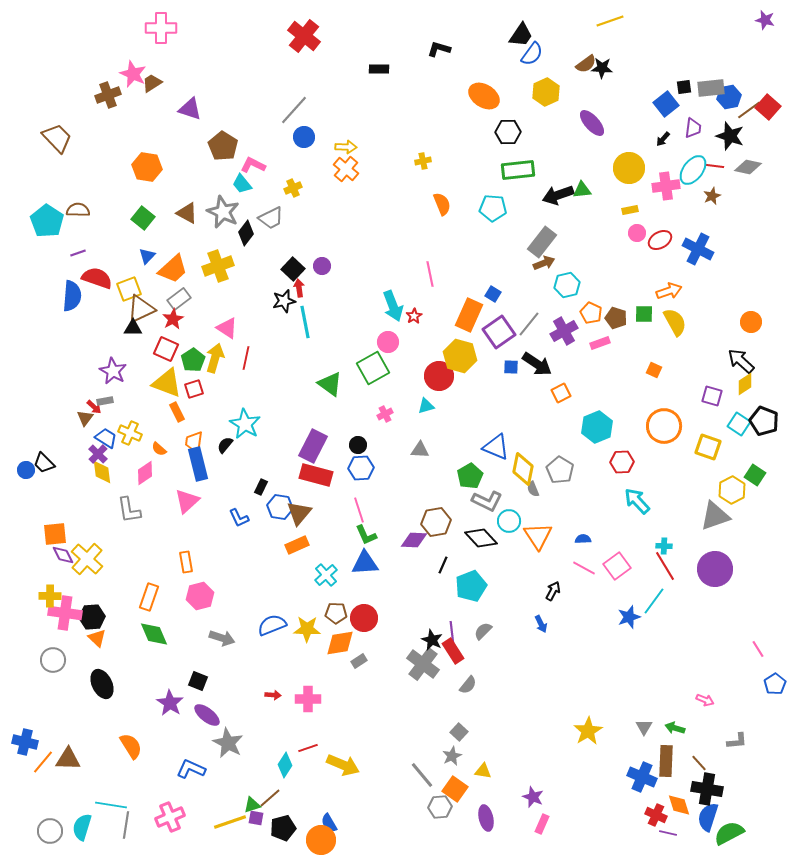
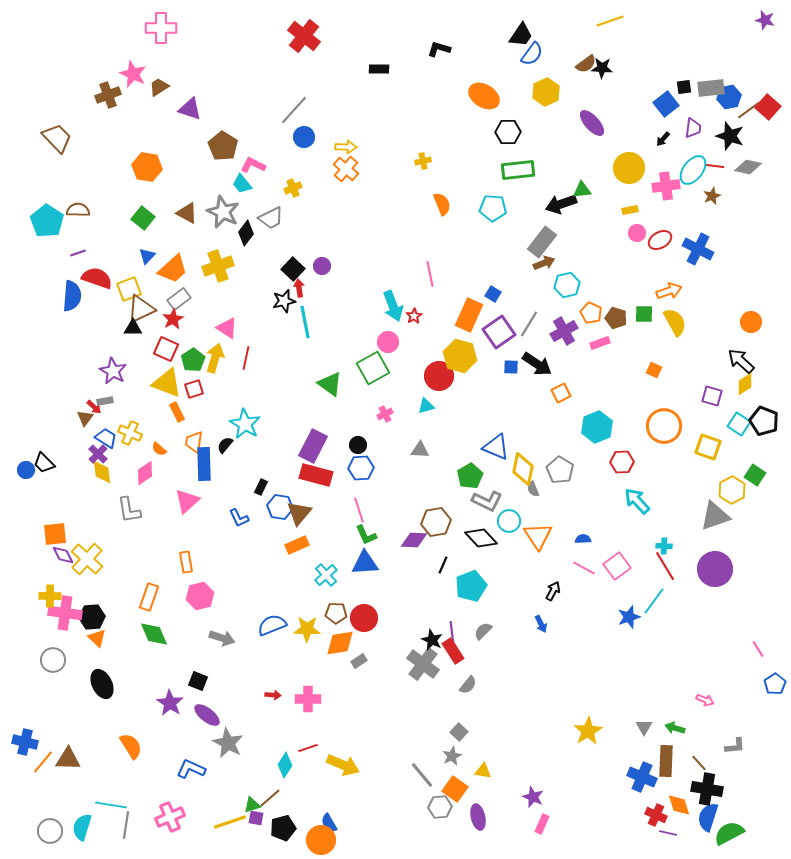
brown trapezoid at (152, 83): moved 7 px right, 4 px down
black arrow at (558, 195): moved 3 px right, 9 px down
gray line at (529, 324): rotated 8 degrees counterclockwise
blue rectangle at (198, 464): moved 6 px right; rotated 12 degrees clockwise
gray L-shape at (737, 741): moved 2 px left, 5 px down
purple ellipse at (486, 818): moved 8 px left, 1 px up
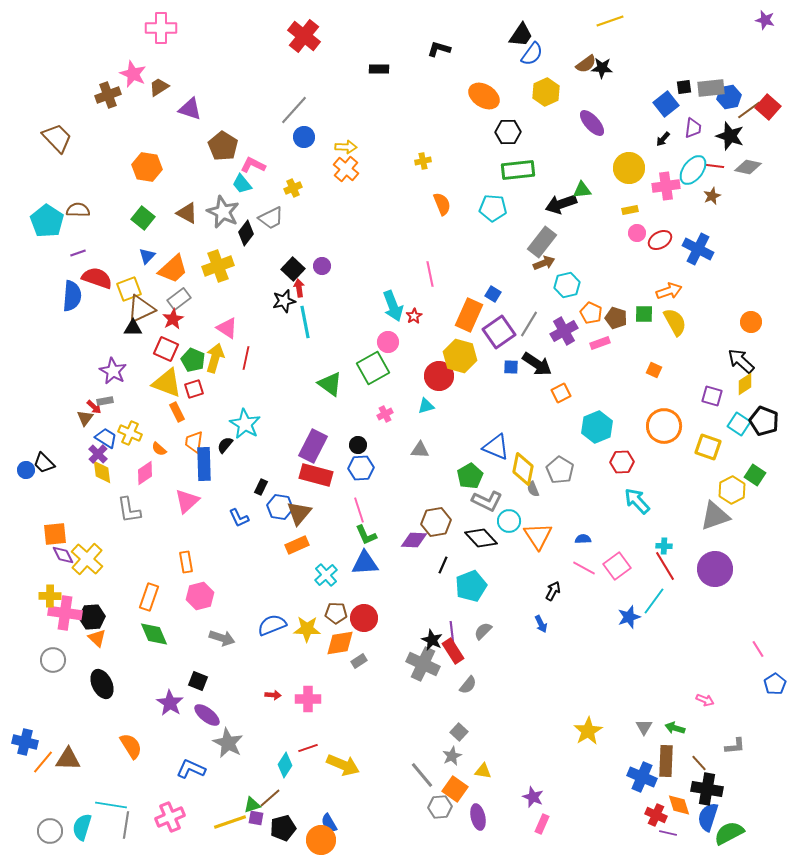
green pentagon at (193, 360): rotated 15 degrees counterclockwise
gray cross at (423, 664): rotated 12 degrees counterclockwise
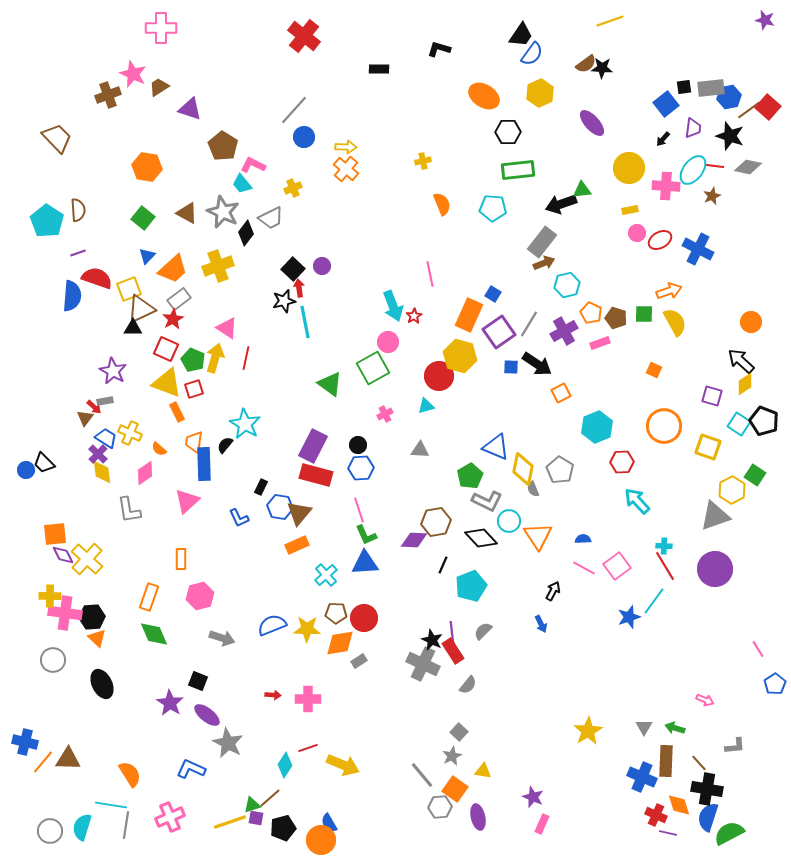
yellow hexagon at (546, 92): moved 6 px left, 1 px down
pink cross at (666, 186): rotated 12 degrees clockwise
brown semicircle at (78, 210): rotated 85 degrees clockwise
orange rectangle at (186, 562): moved 5 px left, 3 px up; rotated 10 degrees clockwise
orange semicircle at (131, 746): moved 1 px left, 28 px down
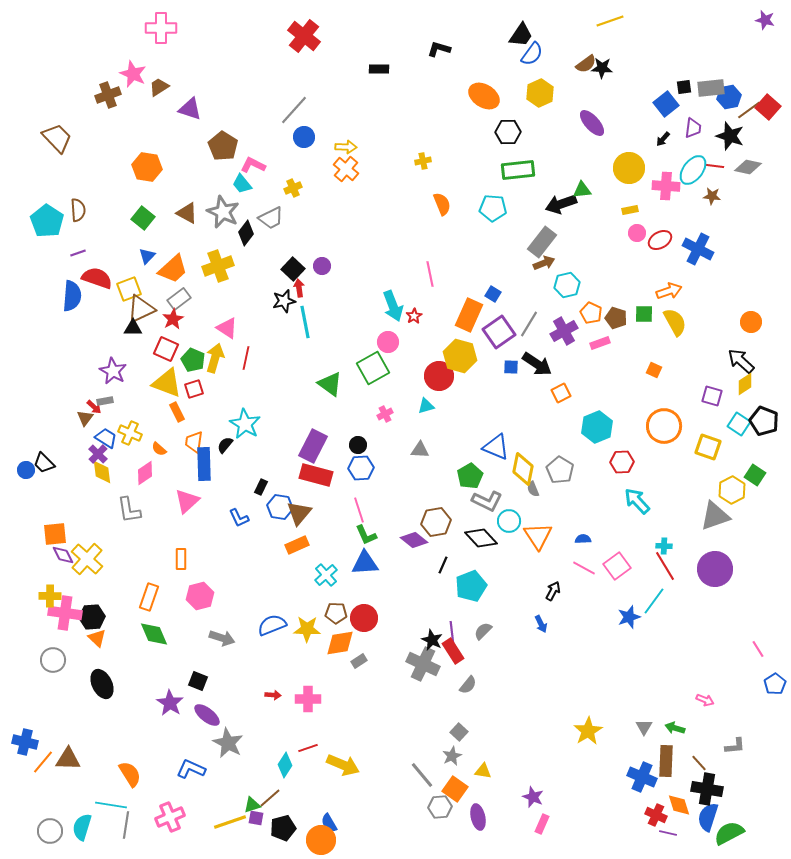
brown star at (712, 196): rotated 30 degrees clockwise
purple diamond at (414, 540): rotated 36 degrees clockwise
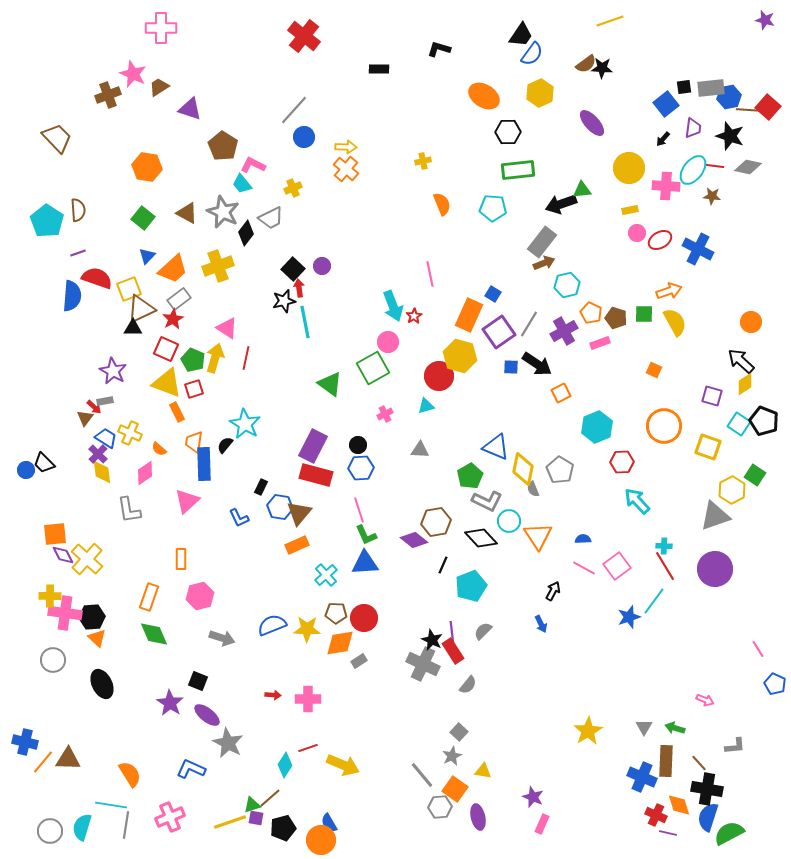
brown line at (749, 110): rotated 40 degrees clockwise
blue pentagon at (775, 684): rotated 15 degrees counterclockwise
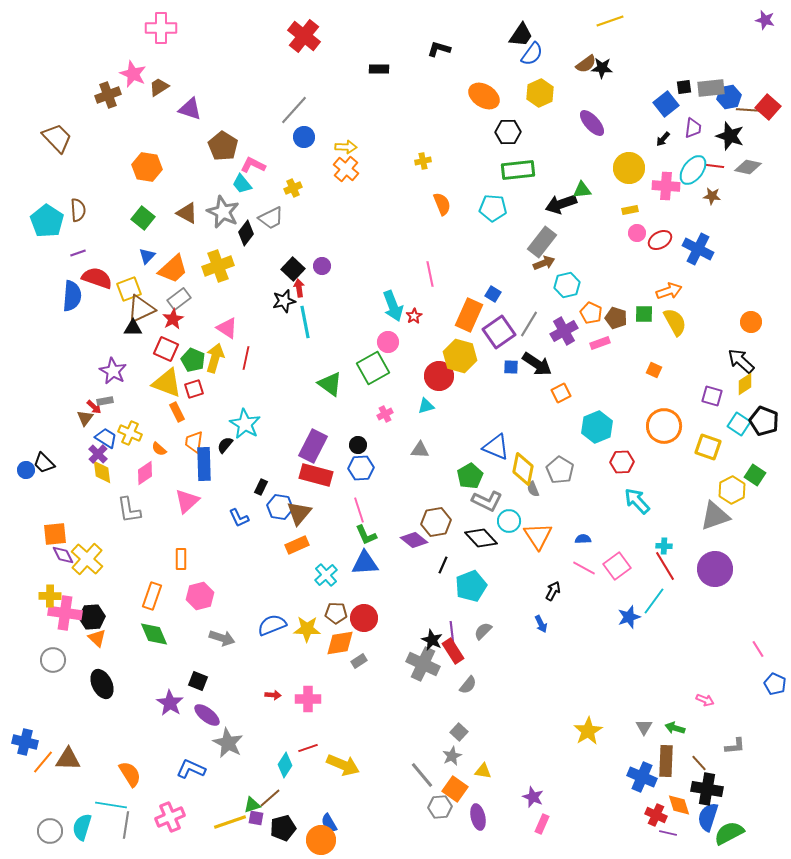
orange rectangle at (149, 597): moved 3 px right, 1 px up
